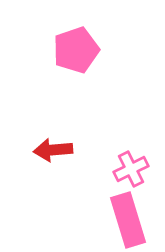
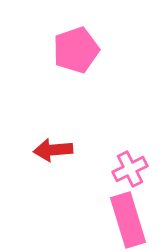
pink cross: moved 1 px left
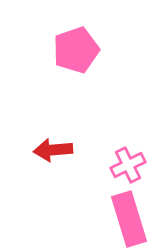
pink cross: moved 2 px left, 4 px up
pink rectangle: moved 1 px right, 1 px up
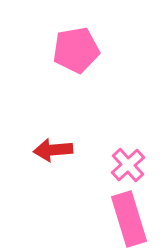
pink pentagon: rotated 9 degrees clockwise
pink cross: rotated 16 degrees counterclockwise
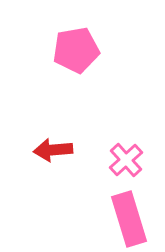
pink cross: moved 2 px left, 5 px up
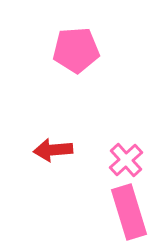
pink pentagon: rotated 6 degrees clockwise
pink rectangle: moved 7 px up
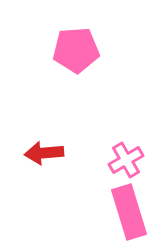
red arrow: moved 9 px left, 3 px down
pink cross: rotated 12 degrees clockwise
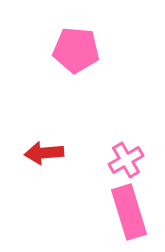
pink pentagon: rotated 9 degrees clockwise
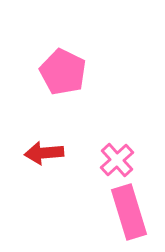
pink pentagon: moved 13 px left, 22 px down; rotated 21 degrees clockwise
pink cross: moved 9 px left; rotated 12 degrees counterclockwise
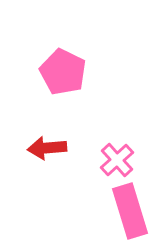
red arrow: moved 3 px right, 5 px up
pink rectangle: moved 1 px right, 1 px up
